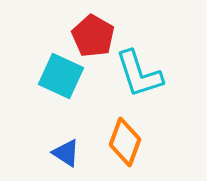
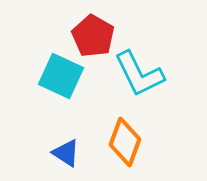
cyan L-shape: rotated 8 degrees counterclockwise
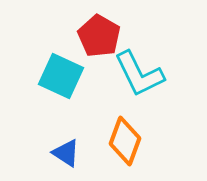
red pentagon: moved 6 px right
orange diamond: moved 1 px up
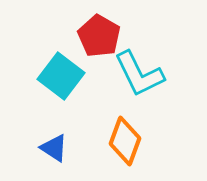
cyan square: rotated 12 degrees clockwise
blue triangle: moved 12 px left, 5 px up
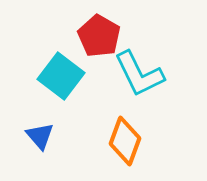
blue triangle: moved 14 px left, 12 px up; rotated 16 degrees clockwise
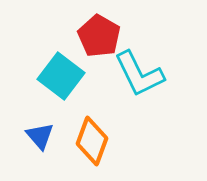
orange diamond: moved 33 px left
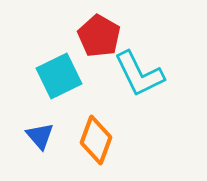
cyan square: moved 2 px left; rotated 27 degrees clockwise
orange diamond: moved 4 px right, 1 px up
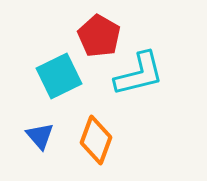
cyan L-shape: rotated 78 degrees counterclockwise
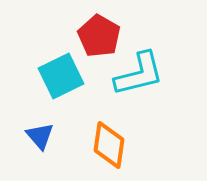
cyan square: moved 2 px right
orange diamond: moved 13 px right, 5 px down; rotated 12 degrees counterclockwise
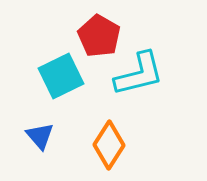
orange diamond: rotated 24 degrees clockwise
